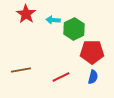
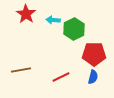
red pentagon: moved 2 px right, 2 px down
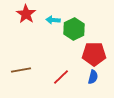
red line: rotated 18 degrees counterclockwise
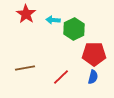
brown line: moved 4 px right, 2 px up
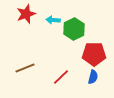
red star: rotated 18 degrees clockwise
brown line: rotated 12 degrees counterclockwise
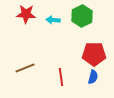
red star: rotated 24 degrees clockwise
green hexagon: moved 8 px right, 13 px up
red line: rotated 54 degrees counterclockwise
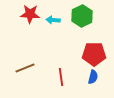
red star: moved 4 px right
